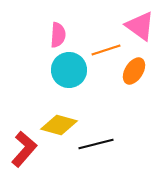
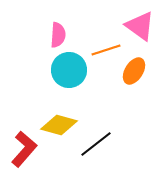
black line: rotated 24 degrees counterclockwise
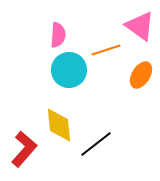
orange ellipse: moved 7 px right, 4 px down
yellow diamond: rotated 69 degrees clockwise
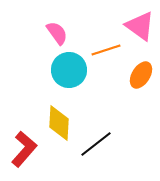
pink semicircle: moved 1 px left, 2 px up; rotated 40 degrees counterclockwise
yellow diamond: moved 2 px up; rotated 9 degrees clockwise
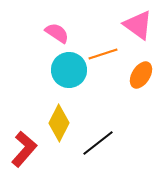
pink triangle: moved 2 px left, 1 px up
pink semicircle: rotated 20 degrees counterclockwise
orange line: moved 3 px left, 4 px down
yellow diamond: rotated 24 degrees clockwise
black line: moved 2 px right, 1 px up
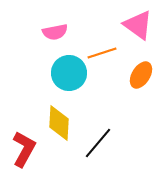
pink semicircle: moved 2 px left, 1 px up; rotated 135 degrees clockwise
orange line: moved 1 px left, 1 px up
cyan circle: moved 3 px down
yellow diamond: rotated 24 degrees counterclockwise
black line: rotated 12 degrees counterclockwise
red L-shape: rotated 12 degrees counterclockwise
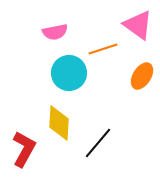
orange line: moved 1 px right, 4 px up
orange ellipse: moved 1 px right, 1 px down
